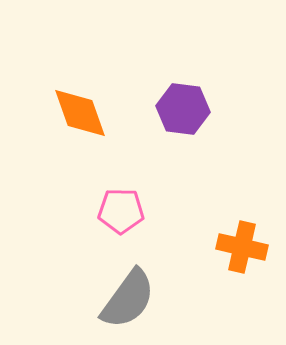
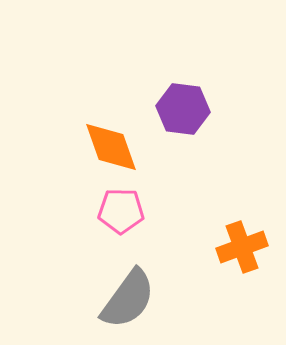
orange diamond: moved 31 px right, 34 px down
orange cross: rotated 33 degrees counterclockwise
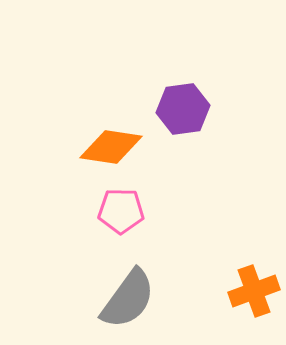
purple hexagon: rotated 15 degrees counterclockwise
orange diamond: rotated 62 degrees counterclockwise
orange cross: moved 12 px right, 44 px down
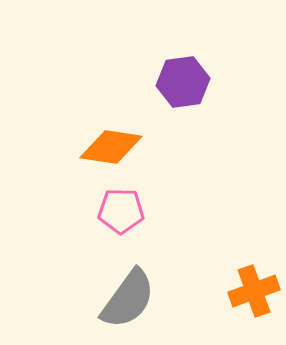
purple hexagon: moved 27 px up
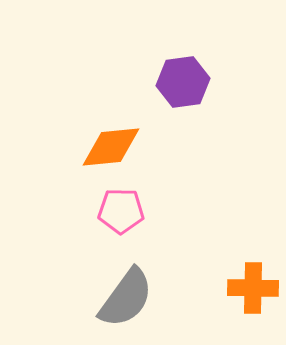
orange diamond: rotated 14 degrees counterclockwise
orange cross: moved 1 px left, 3 px up; rotated 21 degrees clockwise
gray semicircle: moved 2 px left, 1 px up
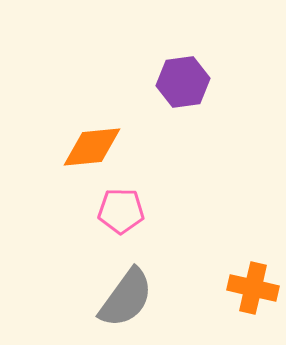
orange diamond: moved 19 px left
orange cross: rotated 12 degrees clockwise
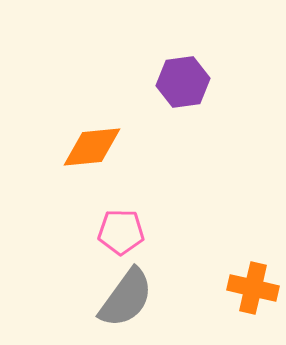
pink pentagon: moved 21 px down
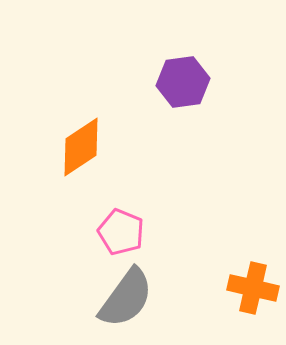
orange diamond: moved 11 px left; rotated 28 degrees counterclockwise
pink pentagon: rotated 21 degrees clockwise
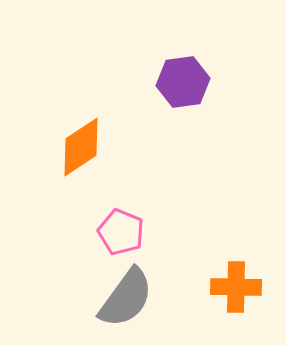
orange cross: moved 17 px left, 1 px up; rotated 12 degrees counterclockwise
